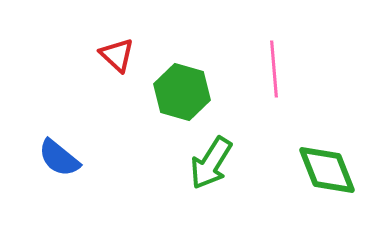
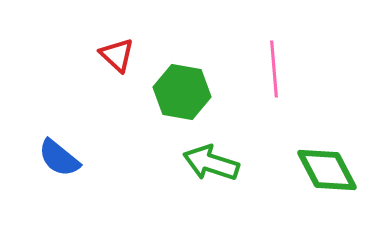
green hexagon: rotated 6 degrees counterclockwise
green arrow: rotated 76 degrees clockwise
green diamond: rotated 6 degrees counterclockwise
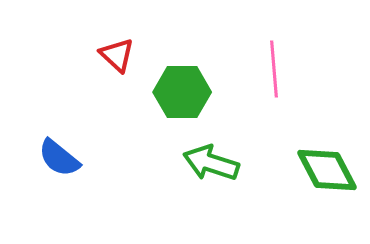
green hexagon: rotated 10 degrees counterclockwise
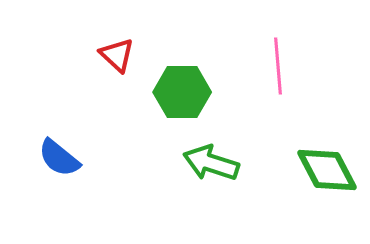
pink line: moved 4 px right, 3 px up
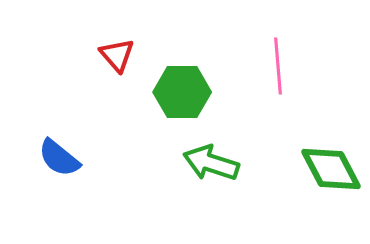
red triangle: rotated 6 degrees clockwise
green diamond: moved 4 px right, 1 px up
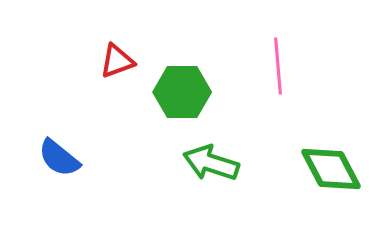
red triangle: moved 6 px down; rotated 51 degrees clockwise
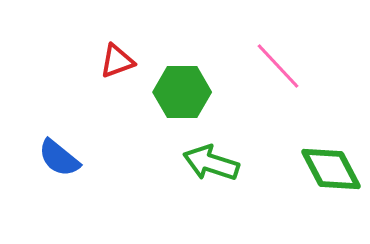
pink line: rotated 38 degrees counterclockwise
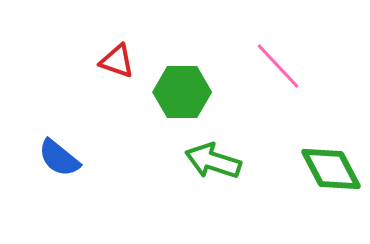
red triangle: rotated 39 degrees clockwise
green arrow: moved 2 px right, 2 px up
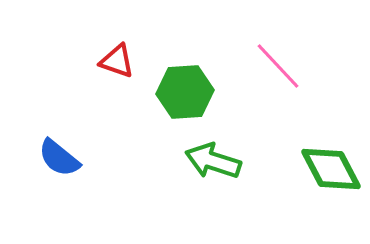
green hexagon: moved 3 px right; rotated 4 degrees counterclockwise
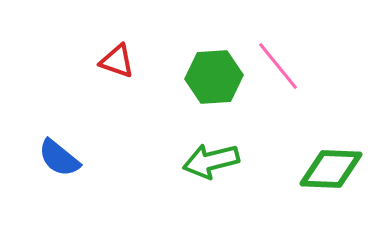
pink line: rotated 4 degrees clockwise
green hexagon: moved 29 px right, 15 px up
green arrow: moved 2 px left; rotated 32 degrees counterclockwise
green diamond: rotated 60 degrees counterclockwise
